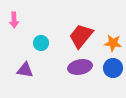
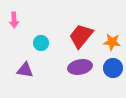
orange star: moved 1 px left, 1 px up
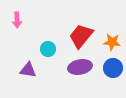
pink arrow: moved 3 px right
cyan circle: moved 7 px right, 6 px down
purple triangle: moved 3 px right
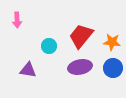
cyan circle: moved 1 px right, 3 px up
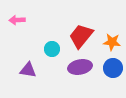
pink arrow: rotated 91 degrees clockwise
cyan circle: moved 3 px right, 3 px down
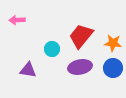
orange star: moved 1 px right, 1 px down
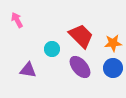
pink arrow: rotated 63 degrees clockwise
red trapezoid: rotated 96 degrees clockwise
orange star: rotated 12 degrees counterclockwise
purple ellipse: rotated 60 degrees clockwise
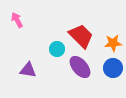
cyan circle: moved 5 px right
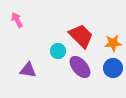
cyan circle: moved 1 px right, 2 px down
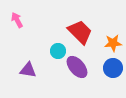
red trapezoid: moved 1 px left, 4 px up
purple ellipse: moved 3 px left
